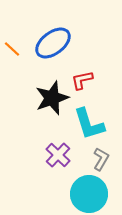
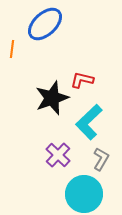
blue ellipse: moved 8 px left, 19 px up; rotated 6 degrees counterclockwise
orange line: rotated 54 degrees clockwise
red L-shape: rotated 25 degrees clockwise
cyan L-shape: moved 2 px up; rotated 63 degrees clockwise
cyan circle: moved 5 px left
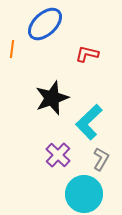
red L-shape: moved 5 px right, 26 px up
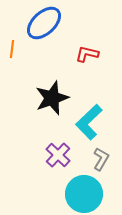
blue ellipse: moved 1 px left, 1 px up
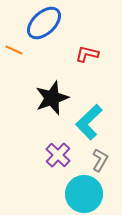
orange line: moved 2 px right, 1 px down; rotated 72 degrees counterclockwise
gray L-shape: moved 1 px left, 1 px down
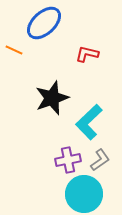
purple cross: moved 10 px right, 5 px down; rotated 35 degrees clockwise
gray L-shape: rotated 25 degrees clockwise
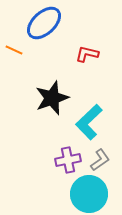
cyan circle: moved 5 px right
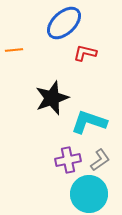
blue ellipse: moved 20 px right
orange line: rotated 30 degrees counterclockwise
red L-shape: moved 2 px left, 1 px up
cyan L-shape: rotated 63 degrees clockwise
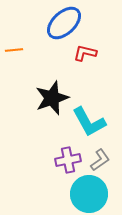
cyan L-shape: rotated 138 degrees counterclockwise
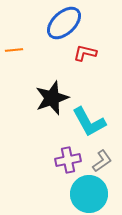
gray L-shape: moved 2 px right, 1 px down
